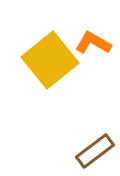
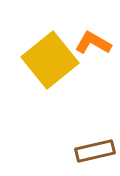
brown rectangle: rotated 24 degrees clockwise
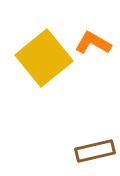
yellow square: moved 6 px left, 2 px up
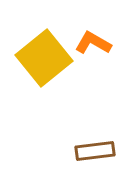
brown rectangle: rotated 6 degrees clockwise
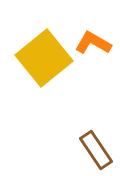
brown rectangle: moved 1 px right, 1 px up; rotated 63 degrees clockwise
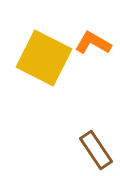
yellow square: rotated 24 degrees counterclockwise
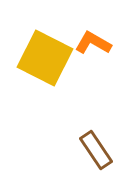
yellow square: moved 1 px right
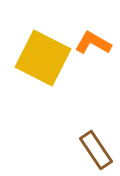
yellow square: moved 2 px left
